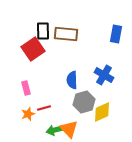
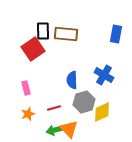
red line: moved 10 px right
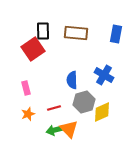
brown rectangle: moved 10 px right, 1 px up
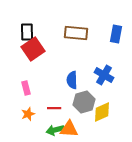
black rectangle: moved 16 px left, 1 px down
red line: rotated 16 degrees clockwise
orange triangle: rotated 42 degrees counterclockwise
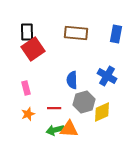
blue cross: moved 3 px right, 1 px down
